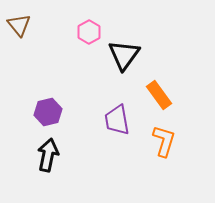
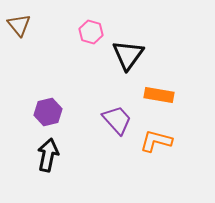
pink hexagon: moved 2 px right; rotated 15 degrees counterclockwise
black triangle: moved 4 px right
orange rectangle: rotated 44 degrees counterclockwise
purple trapezoid: rotated 148 degrees clockwise
orange L-shape: moved 8 px left; rotated 92 degrees counterclockwise
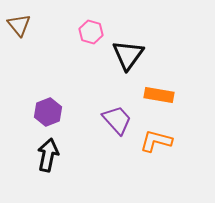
purple hexagon: rotated 8 degrees counterclockwise
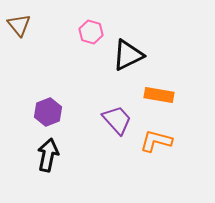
black triangle: rotated 28 degrees clockwise
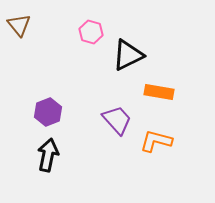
orange rectangle: moved 3 px up
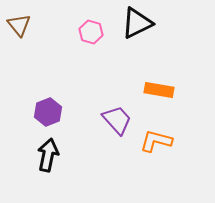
black triangle: moved 9 px right, 32 px up
orange rectangle: moved 2 px up
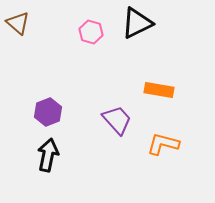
brown triangle: moved 1 px left, 2 px up; rotated 10 degrees counterclockwise
orange L-shape: moved 7 px right, 3 px down
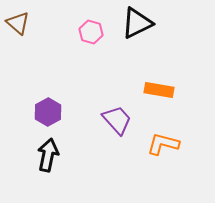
purple hexagon: rotated 8 degrees counterclockwise
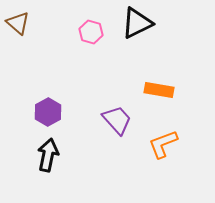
orange L-shape: rotated 36 degrees counterclockwise
